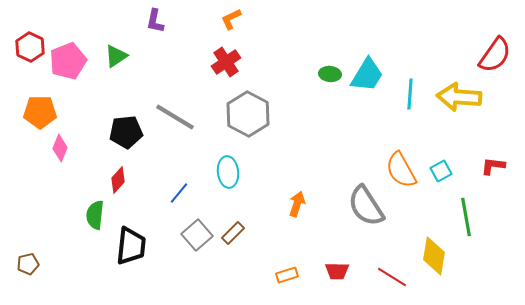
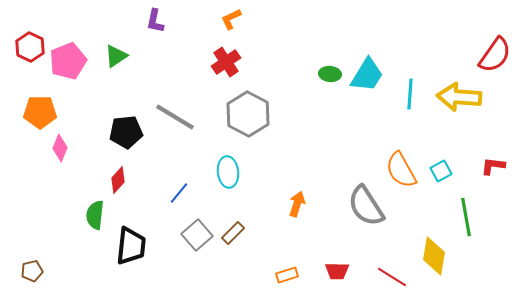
brown pentagon: moved 4 px right, 7 px down
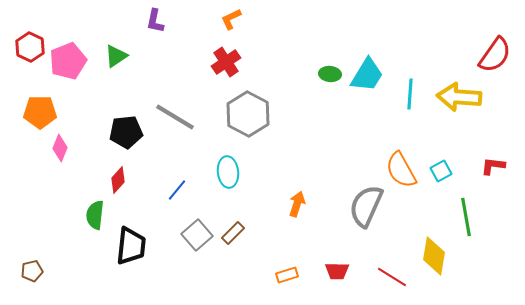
blue line: moved 2 px left, 3 px up
gray semicircle: rotated 57 degrees clockwise
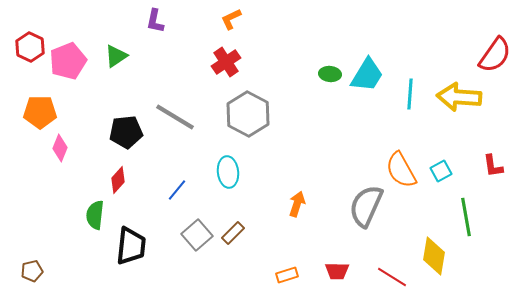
red L-shape: rotated 105 degrees counterclockwise
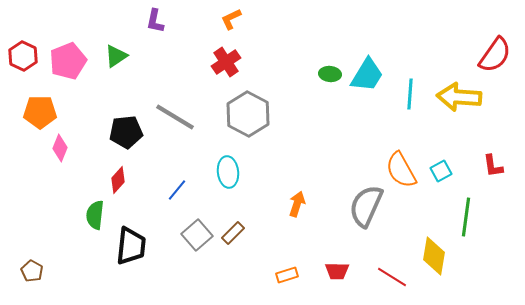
red hexagon: moved 7 px left, 9 px down
green line: rotated 18 degrees clockwise
brown pentagon: rotated 30 degrees counterclockwise
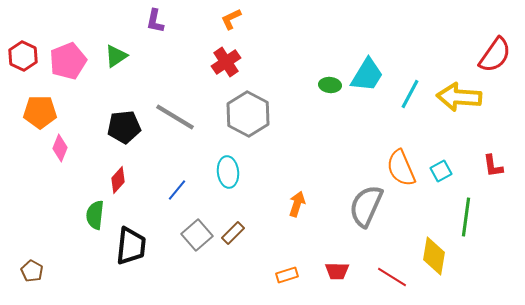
green ellipse: moved 11 px down
cyan line: rotated 24 degrees clockwise
black pentagon: moved 2 px left, 5 px up
orange semicircle: moved 2 px up; rotated 6 degrees clockwise
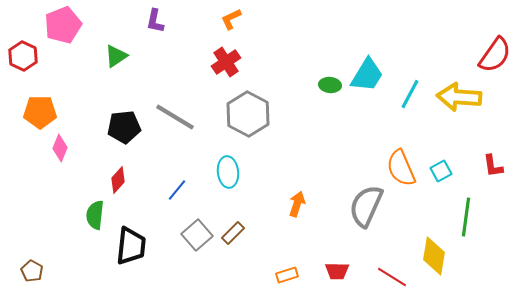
pink pentagon: moved 5 px left, 36 px up
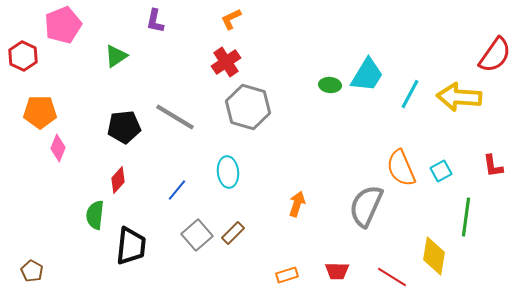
gray hexagon: moved 7 px up; rotated 12 degrees counterclockwise
pink diamond: moved 2 px left
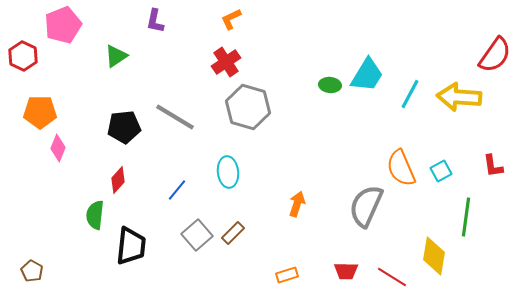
red trapezoid: moved 9 px right
